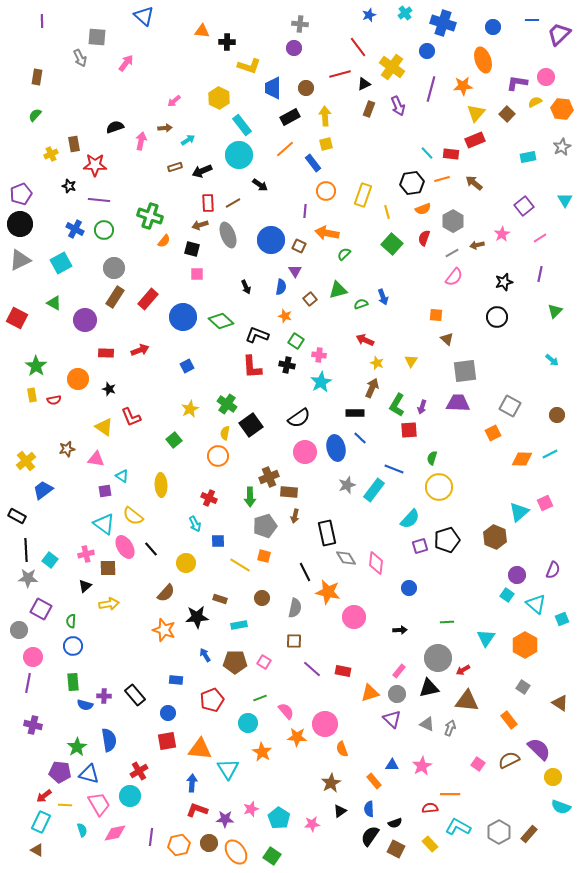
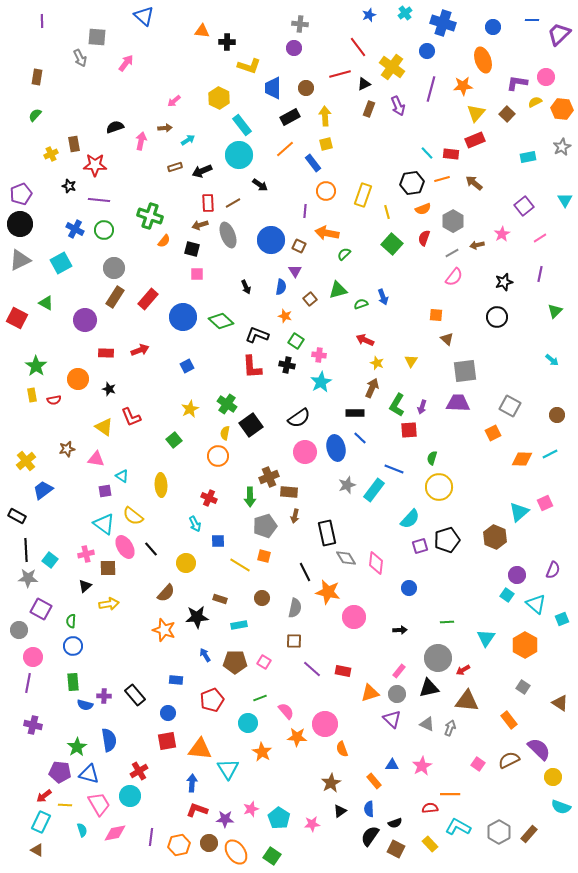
green triangle at (54, 303): moved 8 px left
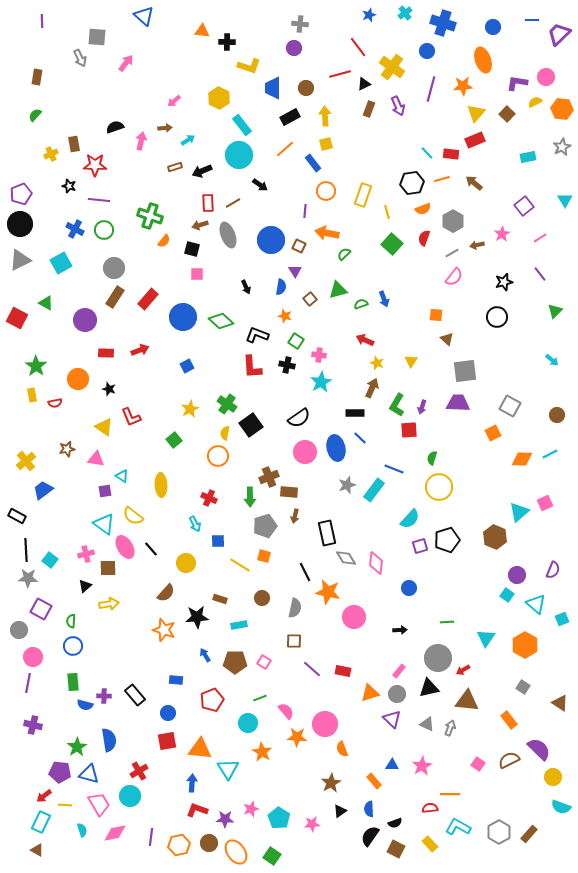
purple line at (540, 274): rotated 49 degrees counterclockwise
blue arrow at (383, 297): moved 1 px right, 2 px down
red semicircle at (54, 400): moved 1 px right, 3 px down
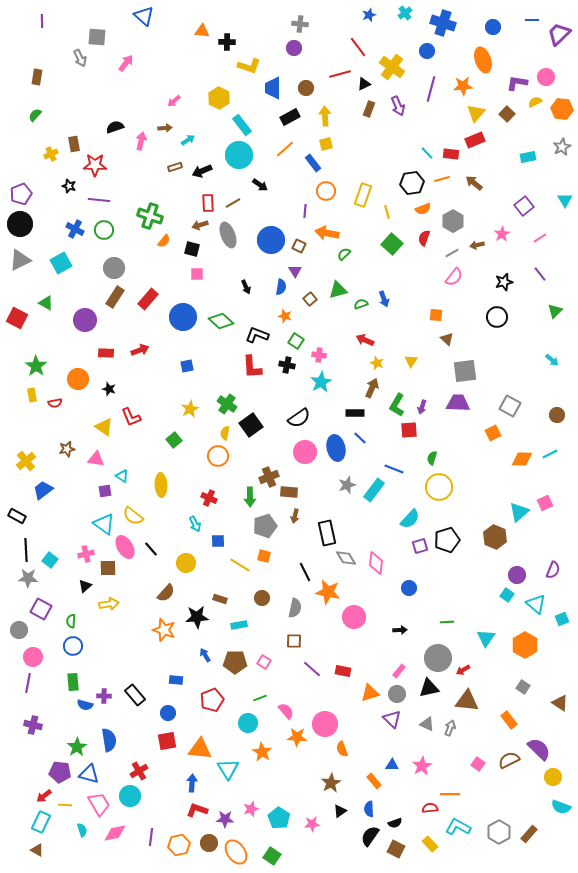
blue square at (187, 366): rotated 16 degrees clockwise
